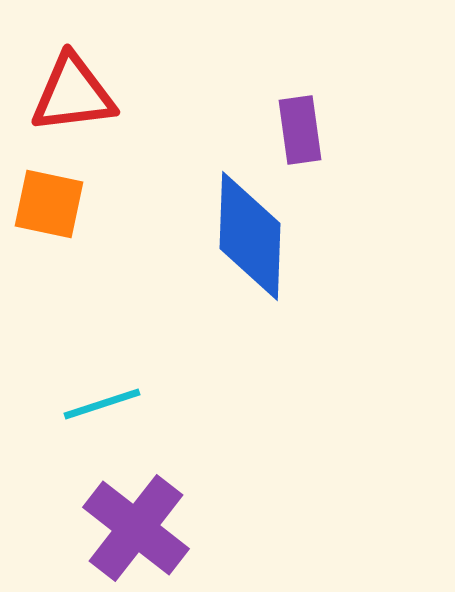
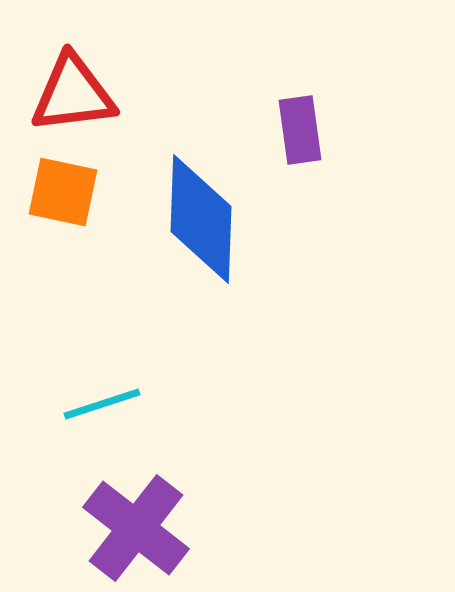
orange square: moved 14 px right, 12 px up
blue diamond: moved 49 px left, 17 px up
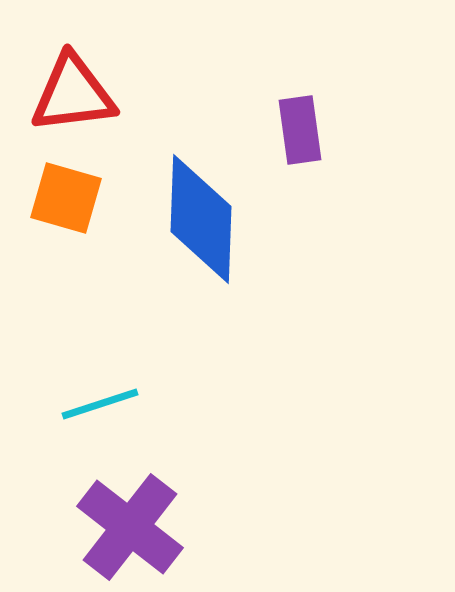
orange square: moved 3 px right, 6 px down; rotated 4 degrees clockwise
cyan line: moved 2 px left
purple cross: moved 6 px left, 1 px up
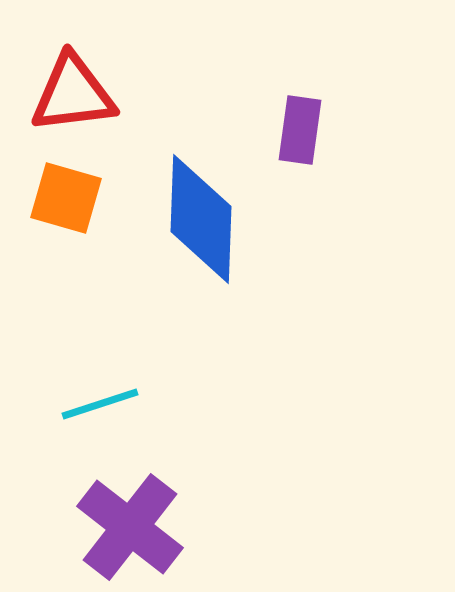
purple rectangle: rotated 16 degrees clockwise
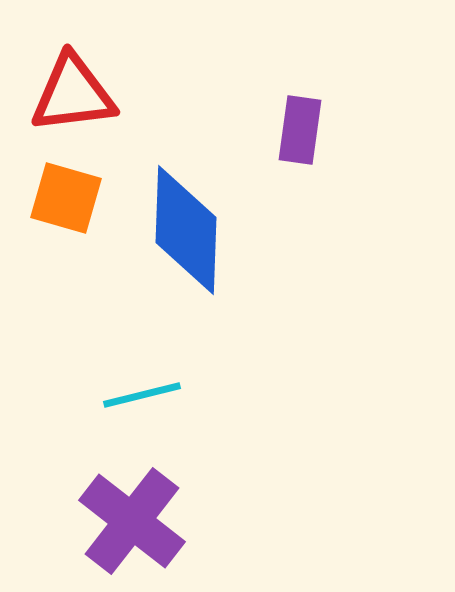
blue diamond: moved 15 px left, 11 px down
cyan line: moved 42 px right, 9 px up; rotated 4 degrees clockwise
purple cross: moved 2 px right, 6 px up
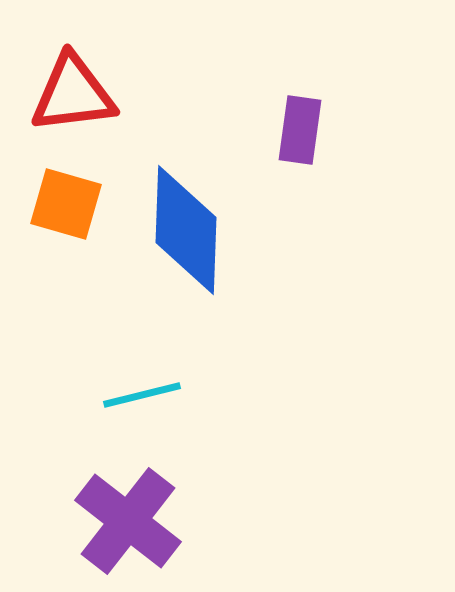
orange square: moved 6 px down
purple cross: moved 4 px left
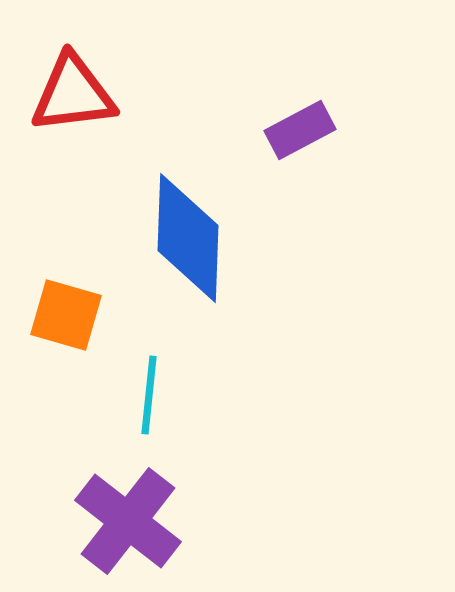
purple rectangle: rotated 54 degrees clockwise
orange square: moved 111 px down
blue diamond: moved 2 px right, 8 px down
cyan line: moved 7 px right; rotated 70 degrees counterclockwise
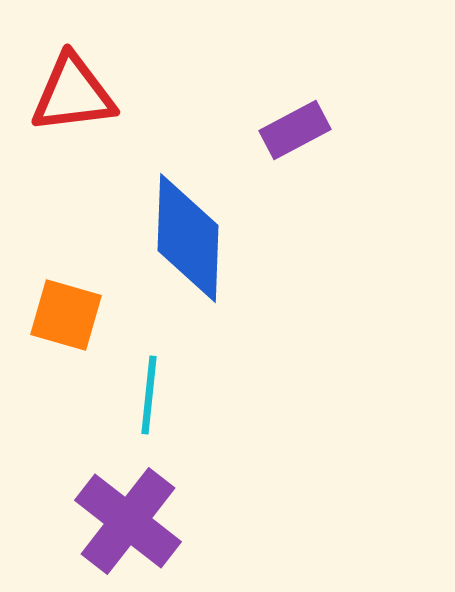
purple rectangle: moved 5 px left
